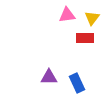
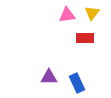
yellow triangle: moved 5 px up
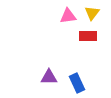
pink triangle: moved 1 px right, 1 px down
red rectangle: moved 3 px right, 2 px up
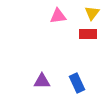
pink triangle: moved 10 px left
red rectangle: moved 2 px up
purple triangle: moved 7 px left, 4 px down
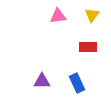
yellow triangle: moved 2 px down
red rectangle: moved 13 px down
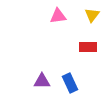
blue rectangle: moved 7 px left
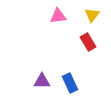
red rectangle: moved 5 px up; rotated 60 degrees clockwise
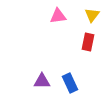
red rectangle: rotated 42 degrees clockwise
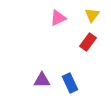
pink triangle: moved 2 px down; rotated 18 degrees counterclockwise
red rectangle: rotated 24 degrees clockwise
purple triangle: moved 1 px up
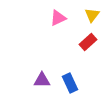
red rectangle: rotated 12 degrees clockwise
